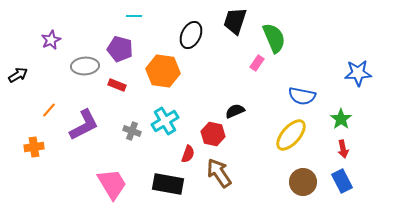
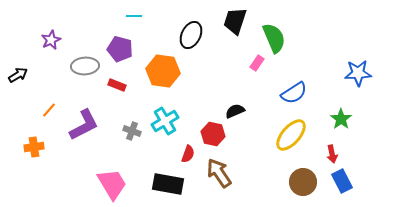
blue semicircle: moved 8 px left, 3 px up; rotated 44 degrees counterclockwise
red arrow: moved 11 px left, 5 px down
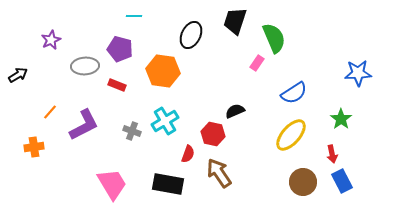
orange line: moved 1 px right, 2 px down
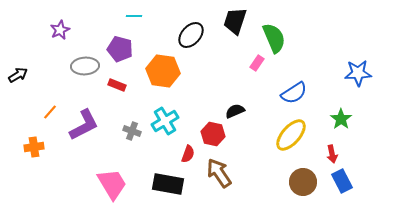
black ellipse: rotated 16 degrees clockwise
purple star: moved 9 px right, 10 px up
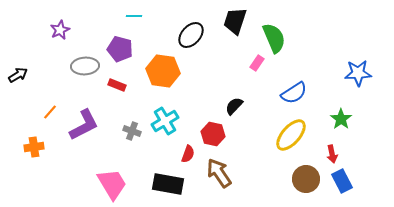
black semicircle: moved 1 px left, 5 px up; rotated 24 degrees counterclockwise
brown circle: moved 3 px right, 3 px up
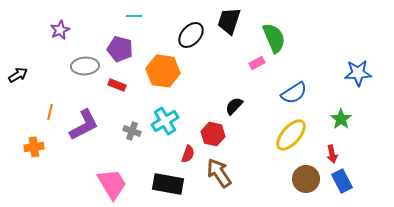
black trapezoid: moved 6 px left
pink rectangle: rotated 28 degrees clockwise
orange line: rotated 28 degrees counterclockwise
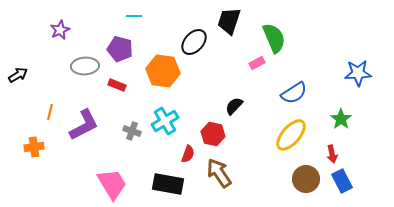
black ellipse: moved 3 px right, 7 px down
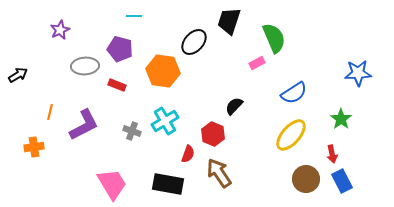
red hexagon: rotated 10 degrees clockwise
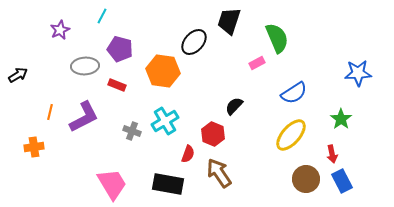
cyan line: moved 32 px left; rotated 63 degrees counterclockwise
green semicircle: moved 3 px right
purple L-shape: moved 8 px up
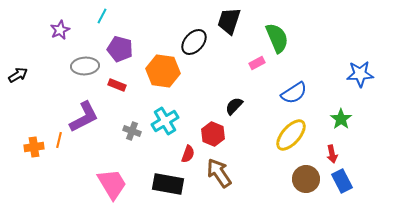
blue star: moved 2 px right, 1 px down
orange line: moved 9 px right, 28 px down
